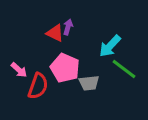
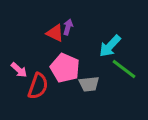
gray trapezoid: moved 1 px down
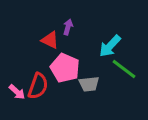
red triangle: moved 5 px left, 7 px down
pink arrow: moved 2 px left, 22 px down
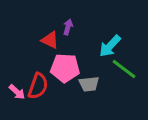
pink pentagon: rotated 20 degrees counterclockwise
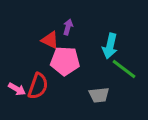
cyan arrow: rotated 30 degrees counterclockwise
pink pentagon: moved 7 px up
gray trapezoid: moved 10 px right, 11 px down
pink arrow: moved 3 px up; rotated 12 degrees counterclockwise
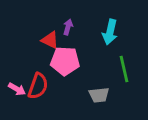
cyan arrow: moved 14 px up
green line: rotated 40 degrees clockwise
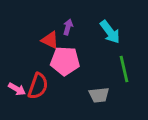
cyan arrow: rotated 50 degrees counterclockwise
